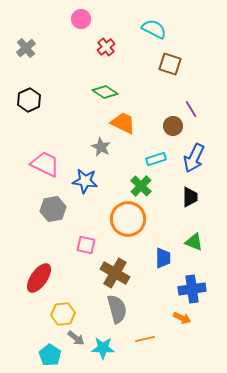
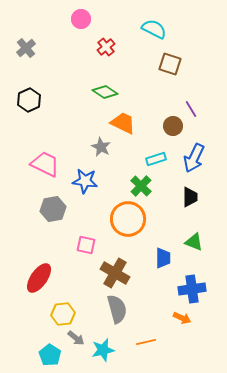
orange line: moved 1 px right, 3 px down
cyan star: moved 2 px down; rotated 15 degrees counterclockwise
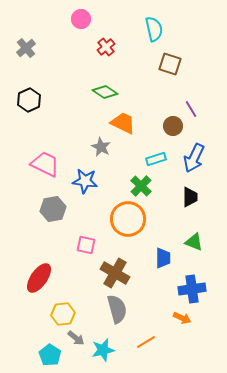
cyan semicircle: rotated 50 degrees clockwise
orange line: rotated 18 degrees counterclockwise
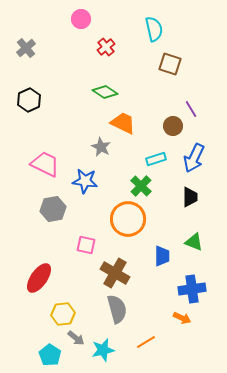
blue trapezoid: moved 1 px left, 2 px up
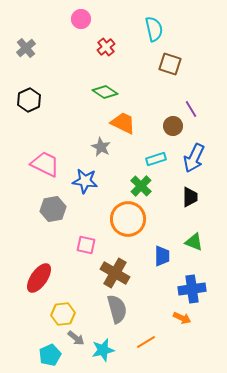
cyan pentagon: rotated 15 degrees clockwise
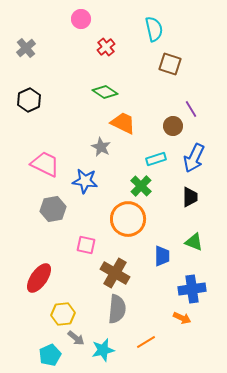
gray semicircle: rotated 20 degrees clockwise
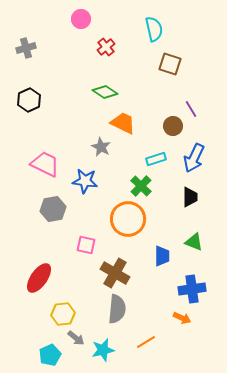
gray cross: rotated 24 degrees clockwise
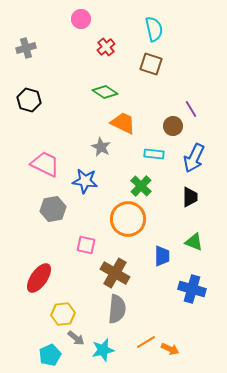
brown square: moved 19 px left
black hexagon: rotated 20 degrees counterclockwise
cyan rectangle: moved 2 px left, 5 px up; rotated 24 degrees clockwise
blue cross: rotated 24 degrees clockwise
orange arrow: moved 12 px left, 31 px down
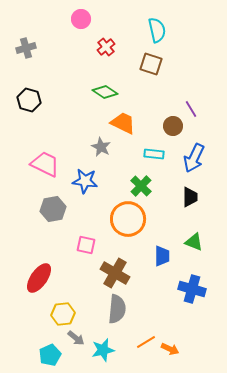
cyan semicircle: moved 3 px right, 1 px down
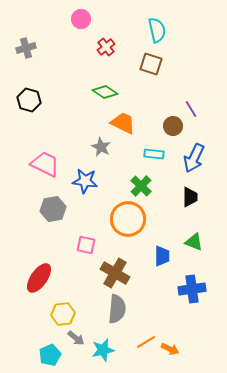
blue cross: rotated 24 degrees counterclockwise
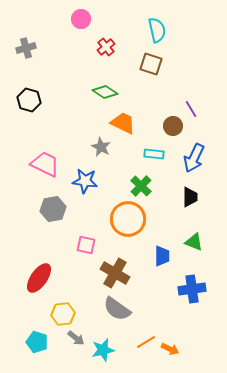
gray semicircle: rotated 120 degrees clockwise
cyan pentagon: moved 13 px left, 13 px up; rotated 30 degrees counterclockwise
